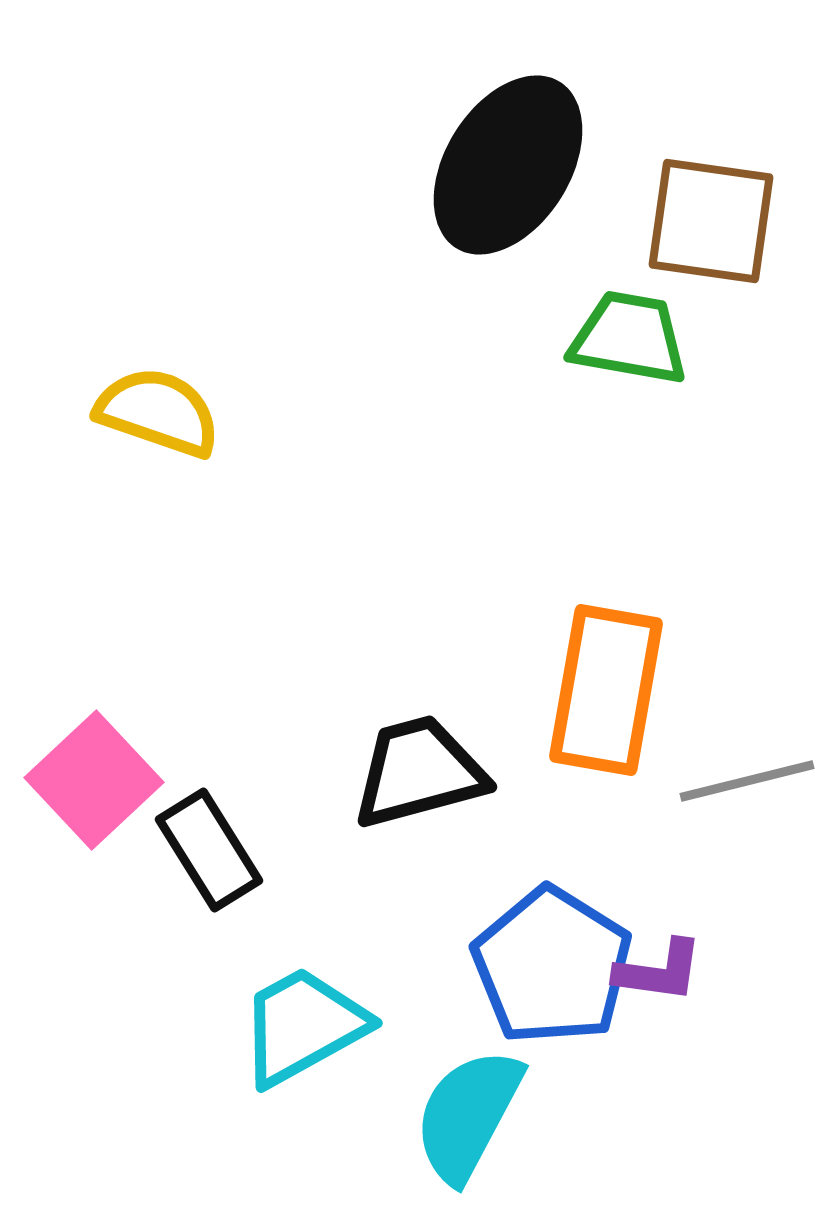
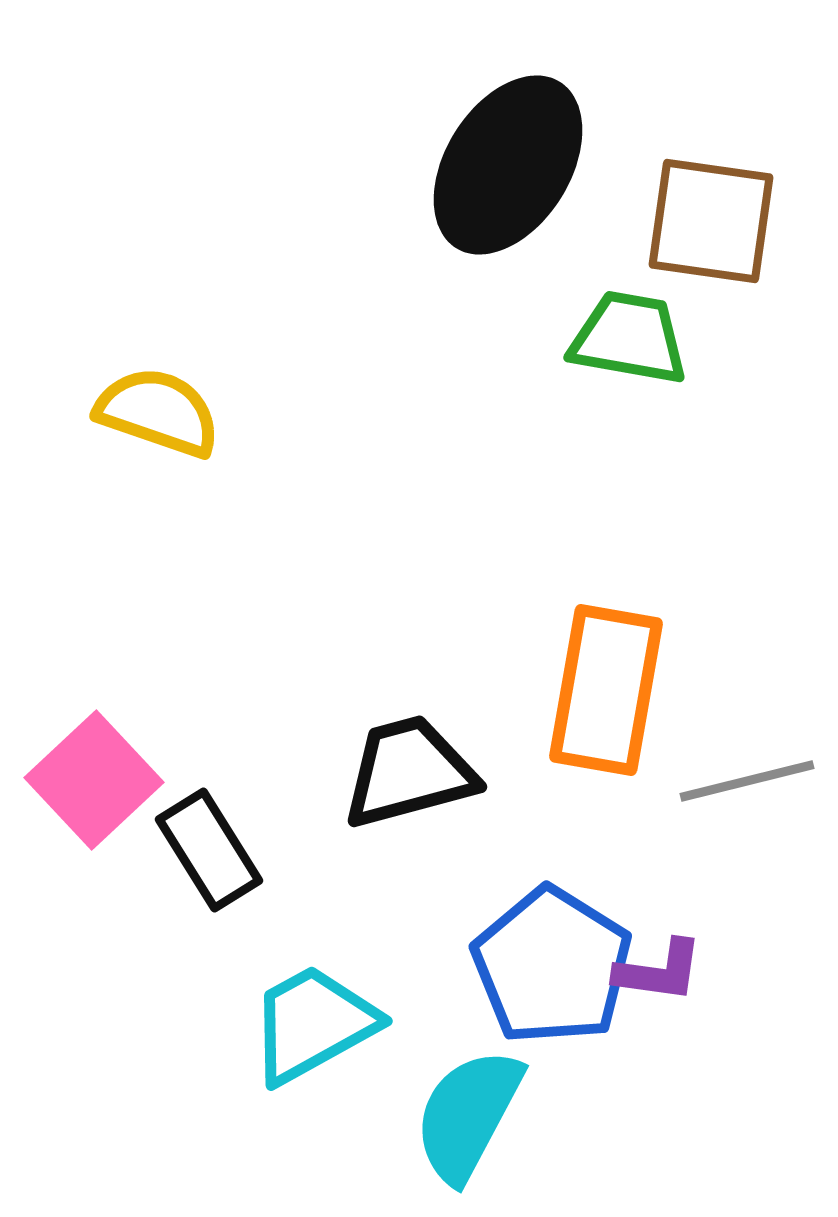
black trapezoid: moved 10 px left
cyan trapezoid: moved 10 px right, 2 px up
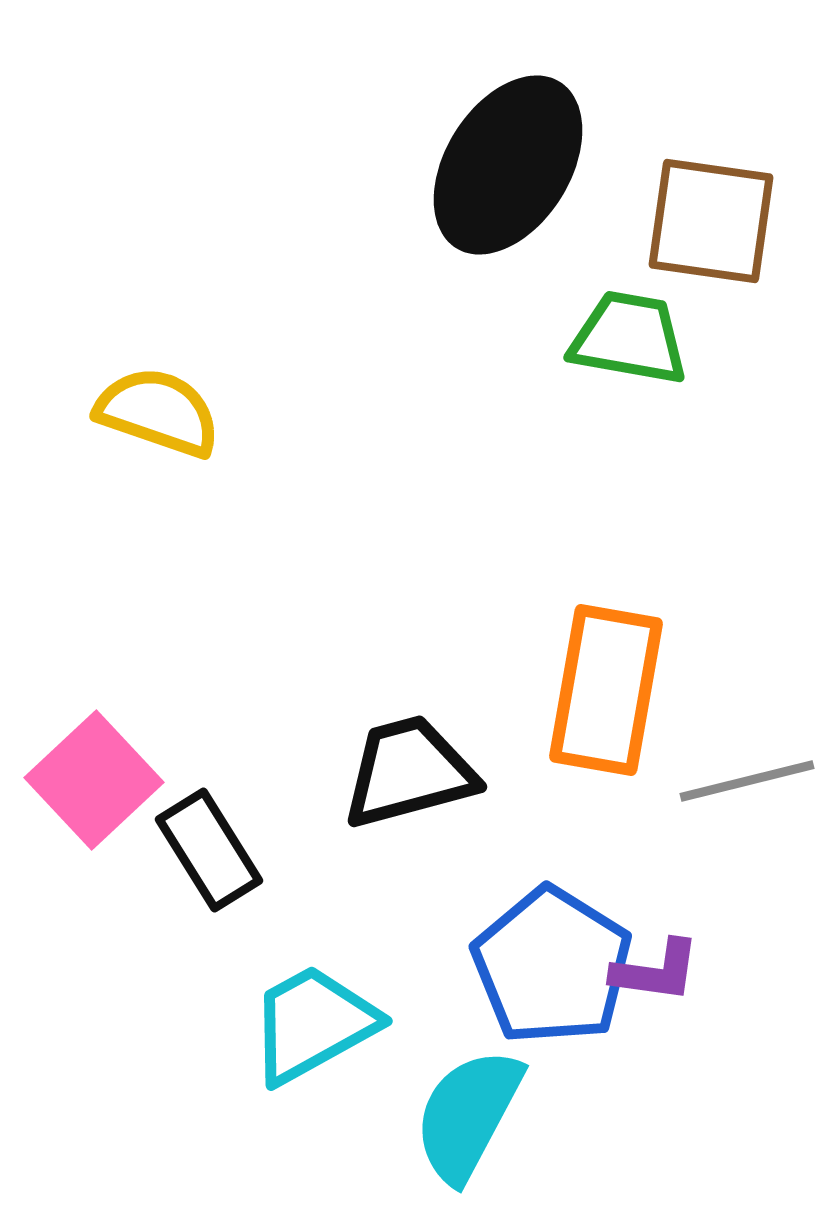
purple L-shape: moved 3 px left
